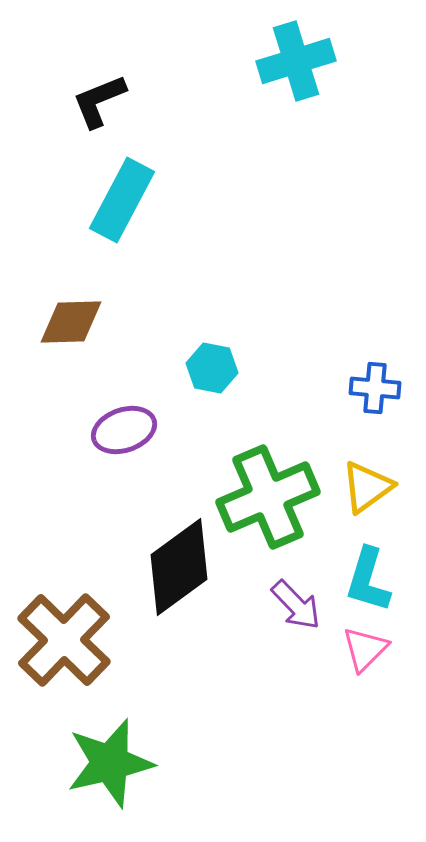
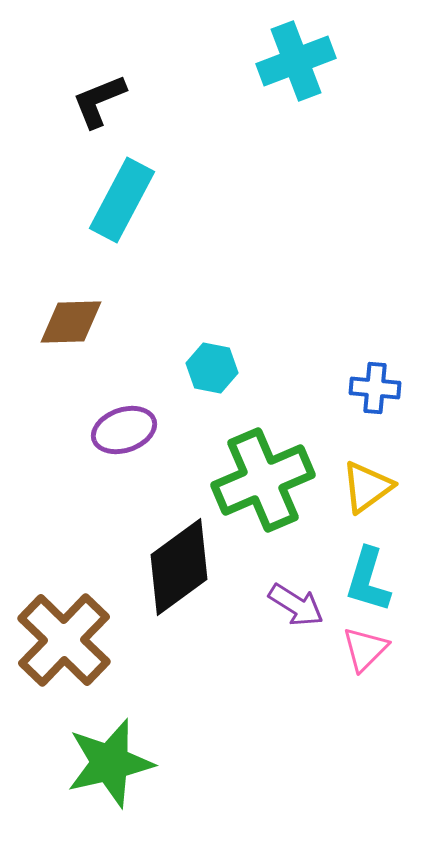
cyan cross: rotated 4 degrees counterclockwise
green cross: moved 5 px left, 17 px up
purple arrow: rotated 14 degrees counterclockwise
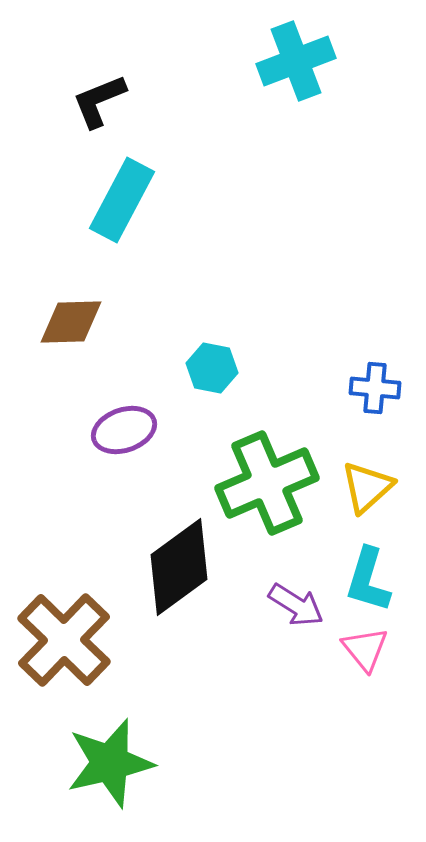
green cross: moved 4 px right, 3 px down
yellow triangle: rotated 6 degrees counterclockwise
pink triangle: rotated 24 degrees counterclockwise
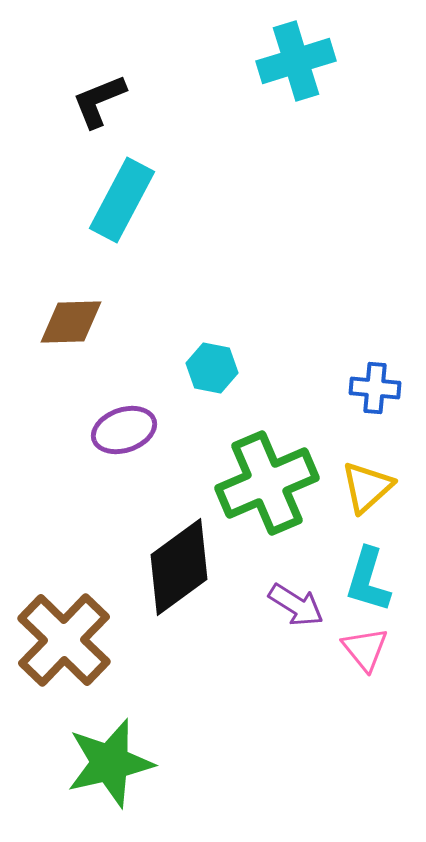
cyan cross: rotated 4 degrees clockwise
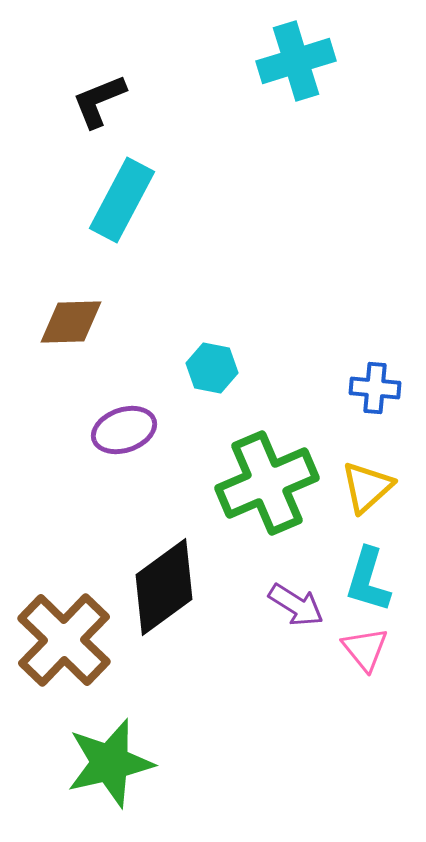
black diamond: moved 15 px left, 20 px down
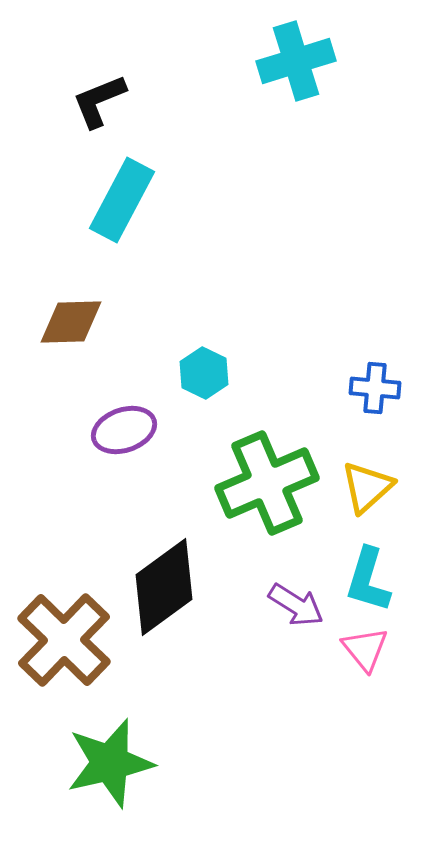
cyan hexagon: moved 8 px left, 5 px down; rotated 15 degrees clockwise
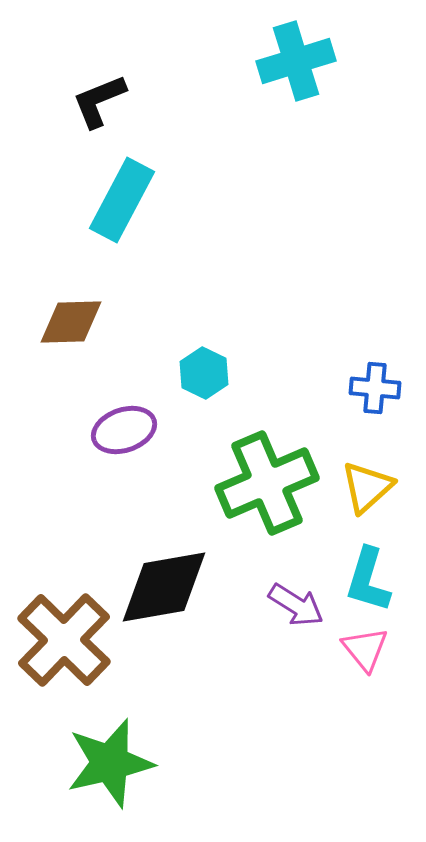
black diamond: rotated 26 degrees clockwise
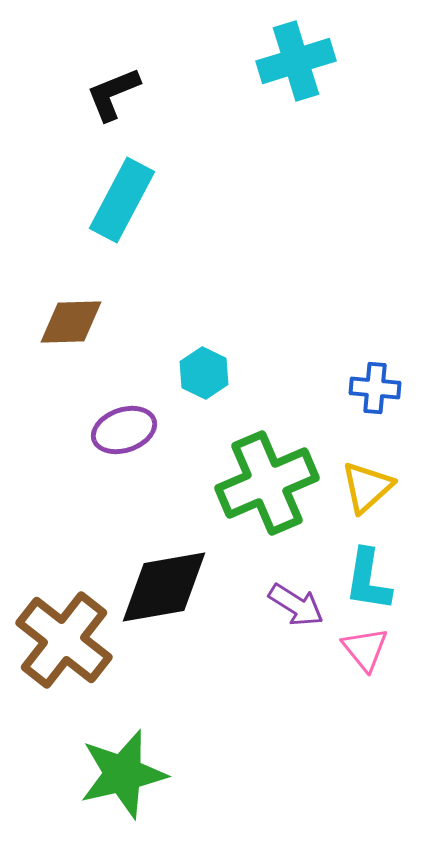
black L-shape: moved 14 px right, 7 px up
cyan L-shape: rotated 8 degrees counterclockwise
brown cross: rotated 6 degrees counterclockwise
green star: moved 13 px right, 11 px down
